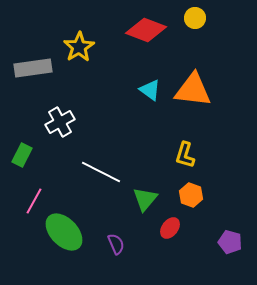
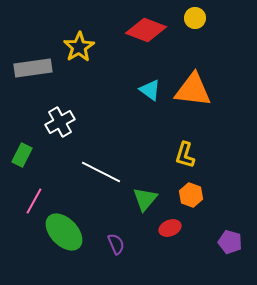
red ellipse: rotated 30 degrees clockwise
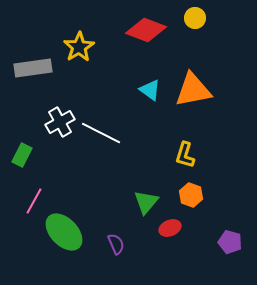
orange triangle: rotated 18 degrees counterclockwise
white line: moved 39 px up
green triangle: moved 1 px right, 3 px down
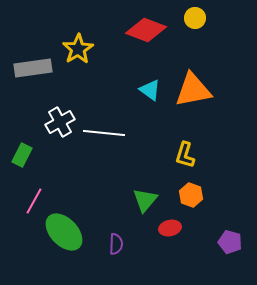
yellow star: moved 1 px left, 2 px down
white line: moved 3 px right; rotated 21 degrees counterclockwise
green triangle: moved 1 px left, 2 px up
red ellipse: rotated 10 degrees clockwise
purple semicircle: rotated 25 degrees clockwise
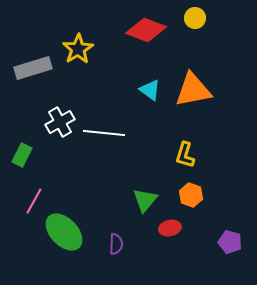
gray rectangle: rotated 9 degrees counterclockwise
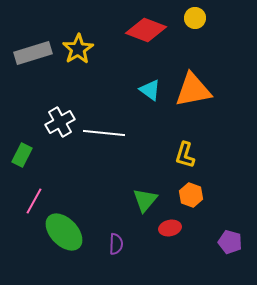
gray rectangle: moved 15 px up
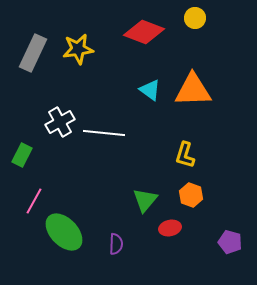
red diamond: moved 2 px left, 2 px down
yellow star: rotated 24 degrees clockwise
gray rectangle: rotated 48 degrees counterclockwise
orange triangle: rotated 9 degrees clockwise
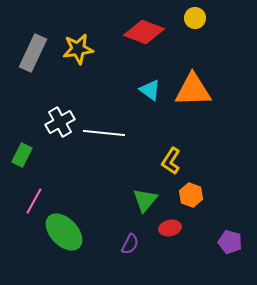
yellow L-shape: moved 14 px left, 6 px down; rotated 16 degrees clockwise
purple semicircle: moved 14 px right; rotated 25 degrees clockwise
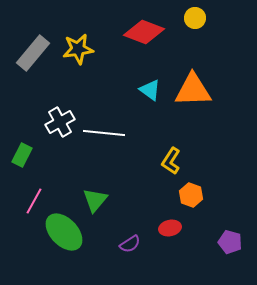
gray rectangle: rotated 15 degrees clockwise
green triangle: moved 50 px left
purple semicircle: rotated 30 degrees clockwise
